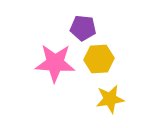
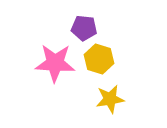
purple pentagon: moved 1 px right
yellow hexagon: rotated 20 degrees clockwise
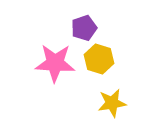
purple pentagon: rotated 25 degrees counterclockwise
yellow star: moved 2 px right, 4 px down
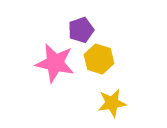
purple pentagon: moved 3 px left, 2 px down
pink star: rotated 9 degrees clockwise
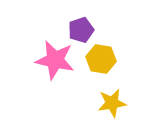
yellow hexagon: moved 2 px right; rotated 8 degrees counterclockwise
pink star: moved 3 px up
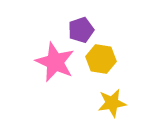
pink star: moved 2 px down; rotated 12 degrees clockwise
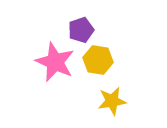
yellow hexagon: moved 3 px left, 1 px down
yellow star: moved 2 px up
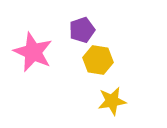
purple pentagon: moved 1 px right
pink star: moved 22 px left, 10 px up
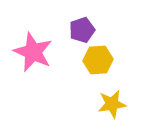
yellow hexagon: rotated 12 degrees counterclockwise
yellow star: moved 3 px down
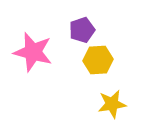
pink star: rotated 9 degrees counterclockwise
